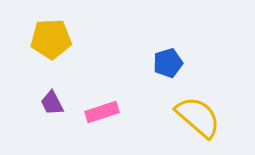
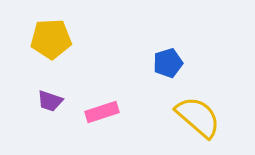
purple trapezoid: moved 2 px left, 2 px up; rotated 44 degrees counterclockwise
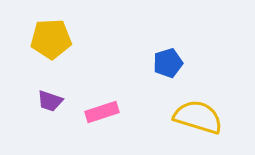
yellow semicircle: rotated 24 degrees counterclockwise
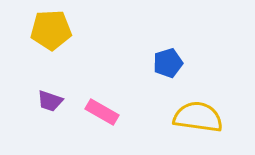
yellow pentagon: moved 9 px up
pink rectangle: rotated 48 degrees clockwise
yellow semicircle: rotated 9 degrees counterclockwise
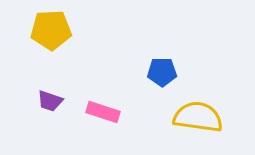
blue pentagon: moved 6 px left, 9 px down; rotated 16 degrees clockwise
pink rectangle: moved 1 px right; rotated 12 degrees counterclockwise
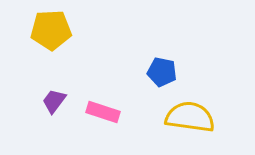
blue pentagon: rotated 12 degrees clockwise
purple trapezoid: moved 4 px right; rotated 108 degrees clockwise
yellow semicircle: moved 8 px left
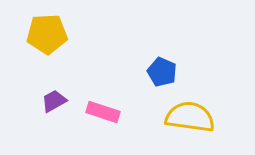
yellow pentagon: moved 4 px left, 4 px down
blue pentagon: rotated 12 degrees clockwise
purple trapezoid: rotated 24 degrees clockwise
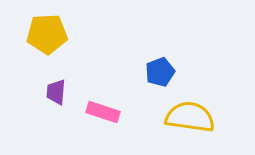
blue pentagon: moved 2 px left; rotated 28 degrees clockwise
purple trapezoid: moved 2 px right, 9 px up; rotated 56 degrees counterclockwise
